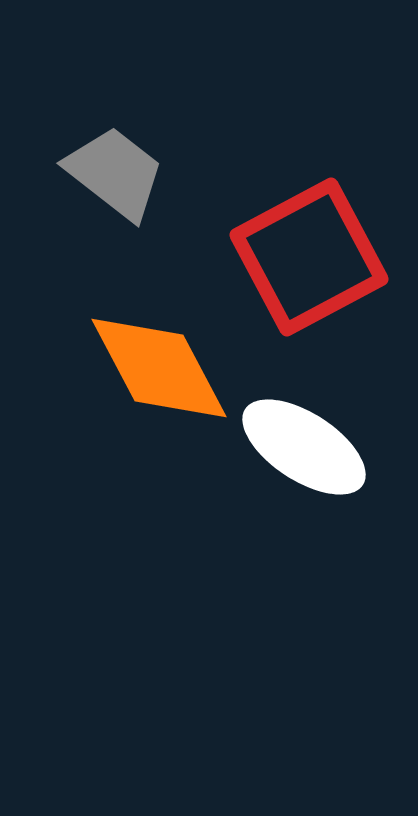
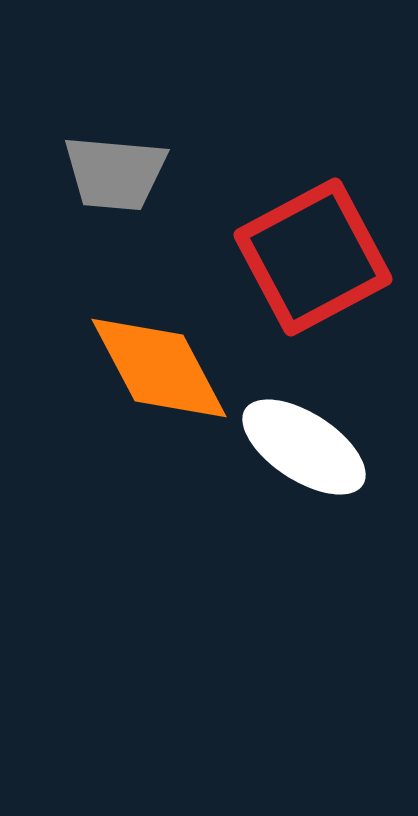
gray trapezoid: rotated 147 degrees clockwise
red square: moved 4 px right
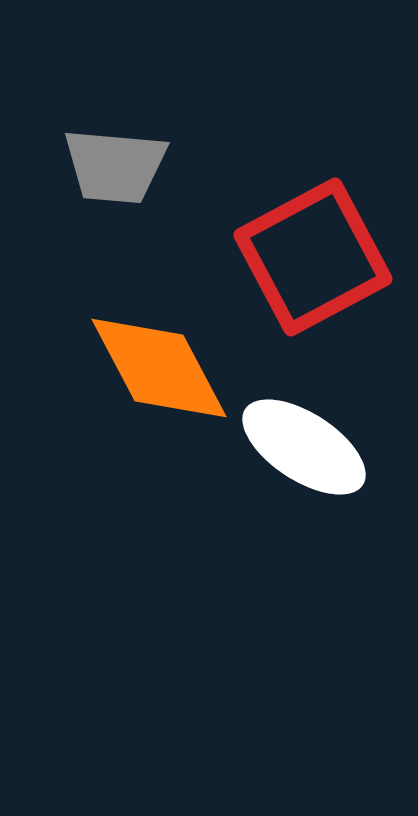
gray trapezoid: moved 7 px up
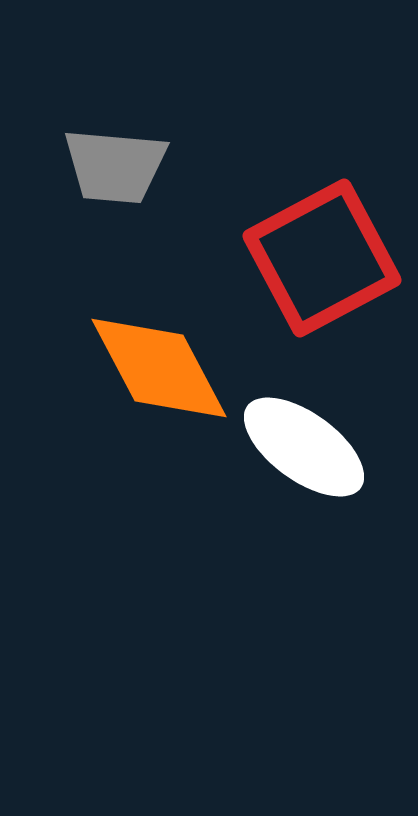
red square: moved 9 px right, 1 px down
white ellipse: rotated 3 degrees clockwise
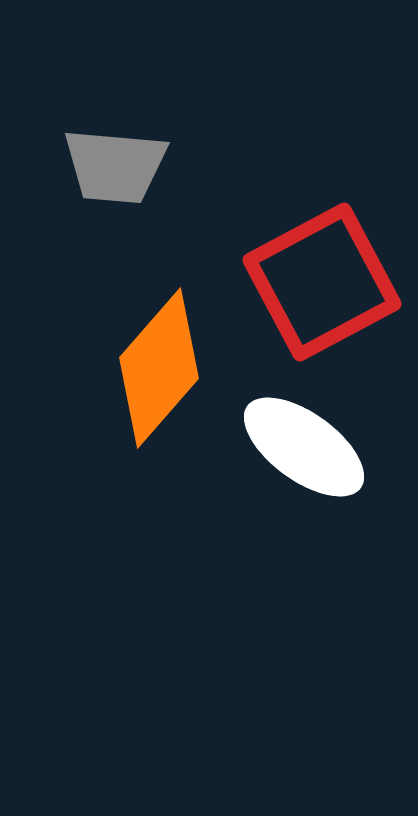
red square: moved 24 px down
orange diamond: rotated 69 degrees clockwise
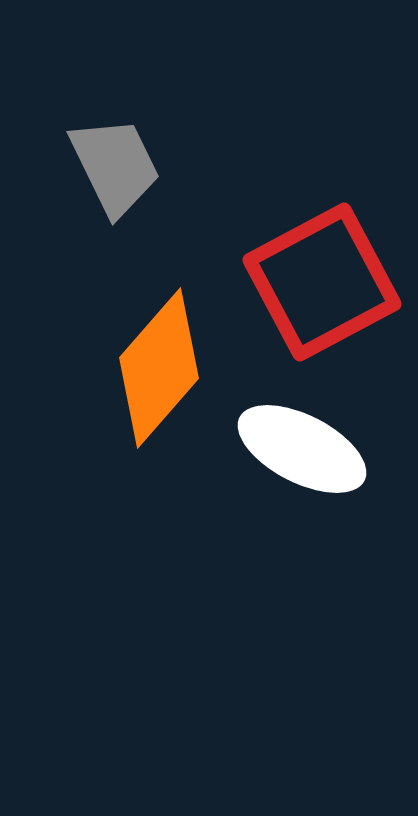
gray trapezoid: rotated 121 degrees counterclockwise
white ellipse: moved 2 px left, 2 px down; rotated 9 degrees counterclockwise
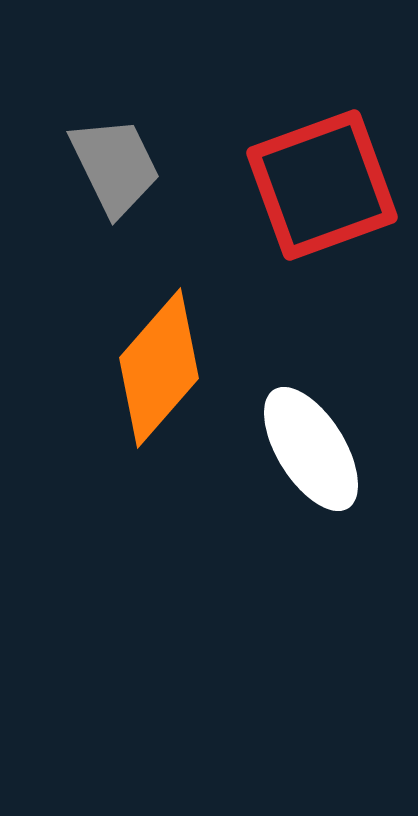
red square: moved 97 px up; rotated 8 degrees clockwise
white ellipse: moved 9 px right; rotated 31 degrees clockwise
